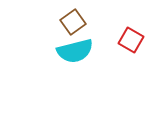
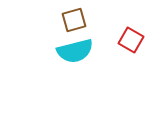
brown square: moved 1 px right, 2 px up; rotated 20 degrees clockwise
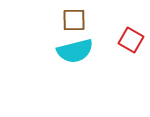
brown square: rotated 15 degrees clockwise
